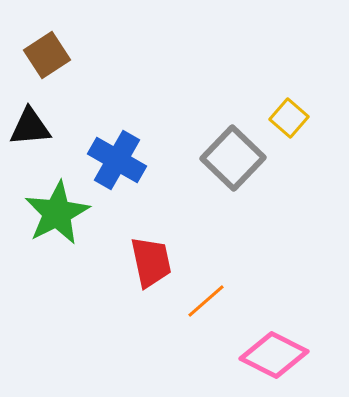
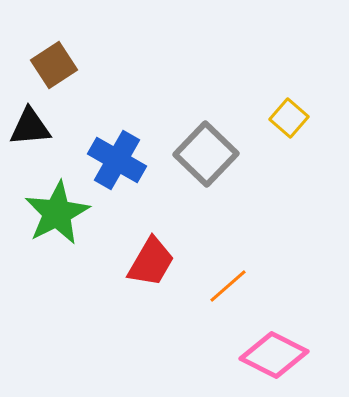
brown square: moved 7 px right, 10 px down
gray square: moved 27 px left, 4 px up
red trapezoid: rotated 42 degrees clockwise
orange line: moved 22 px right, 15 px up
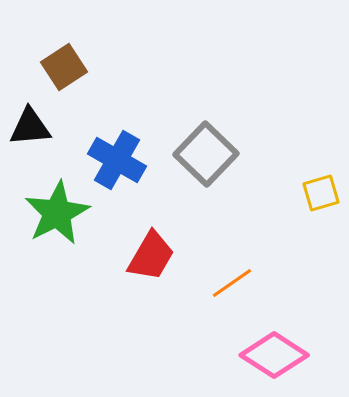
brown square: moved 10 px right, 2 px down
yellow square: moved 32 px right, 75 px down; rotated 33 degrees clockwise
red trapezoid: moved 6 px up
orange line: moved 4 px right, 3 px up; rotated 6 degrees clockwise
pink diamond: rotated 6 degrees clockwise
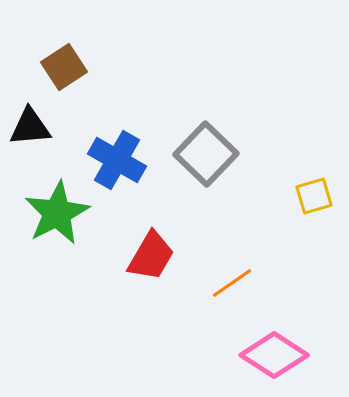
yellow square: moved 7 px left, 3 px down
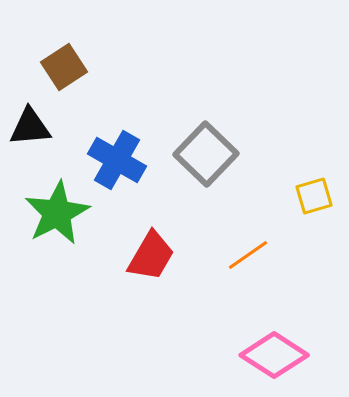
orange line: moved 16 px right, 28 px up
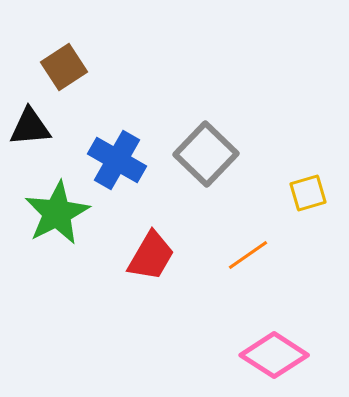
yellow square: moved 6 px left, 3 px up
